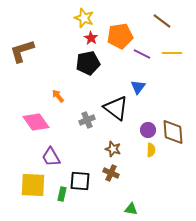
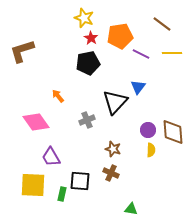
brown line: moved 3 px down
purple line: moved 1 px left
black triangle: moved 1 px left, 6 px up; rotated 36 degrees clockwise
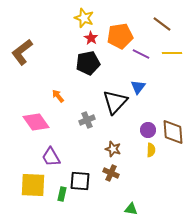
brown L-shape: moved 1 px down; rotated 20 degrees counterclockwise
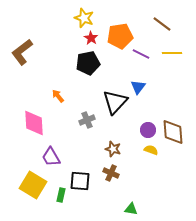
pink diamond: moved 2 px left, 1 px down; rotated 32 degrees clockwise
yellow semicircle: rotated 72 degrees counterclockwise
yellow square: rotated 28 degrees clockwise
green rectangle: moved 1 px left, 1 px down
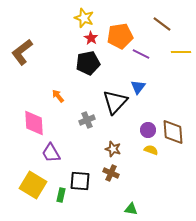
yellow line: moved 9 px right, 1 px up
purple trapezoid: moved 4 px up
